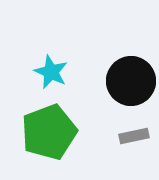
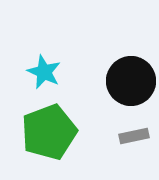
cyan star: moved 7 px left
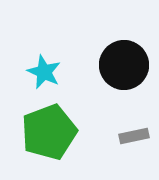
black circle: moved 7 px left, 16 px up
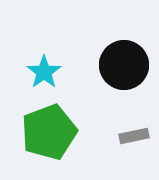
cyan star: rotated 12 degrees clockwise
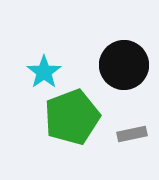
green pentagon: moved 23 px right, 15 px up
gray rectangle: moved 2 px left, 2 px up
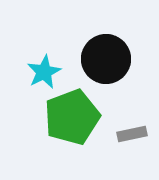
black circle: moved 18 px left, 6 px up
cyan star: rotated 8 degrees clockwise
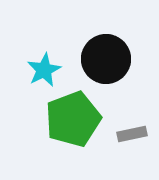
cyan star: moved 2 px up
green pentagon: moved 1 px right, 2 px down
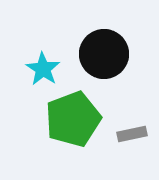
black circle: moved 2 px left, 5 px up
cyan star: moved 1 px left, 1 px up; rotated 12 degrees counterclockwise
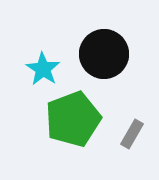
gray rectangle: rotated 48 degrees counterclockwise
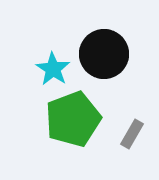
cyan star: moved 10 px right
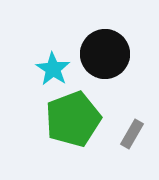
black circle: moved 1 px right
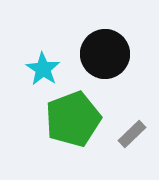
cyan star: moved 10 px left
gray rectangle: rotated 16 degrees clockwise
